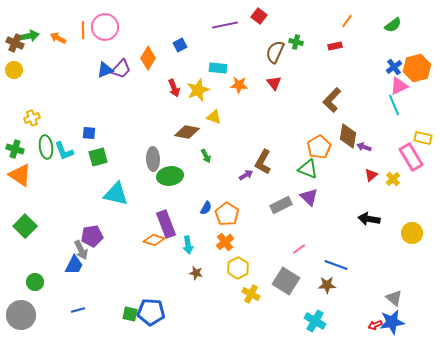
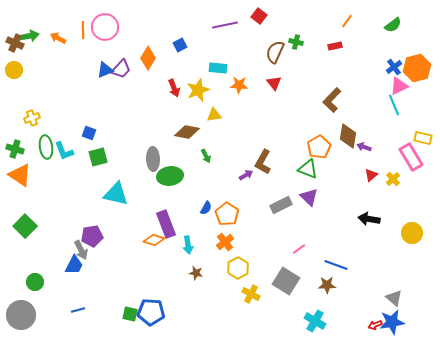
yellow triangle at (214, 117): moved 2 px up; rotated 28 degrees counterclockwise
blue square at (89, 133): rotated 16 degrees clockwise
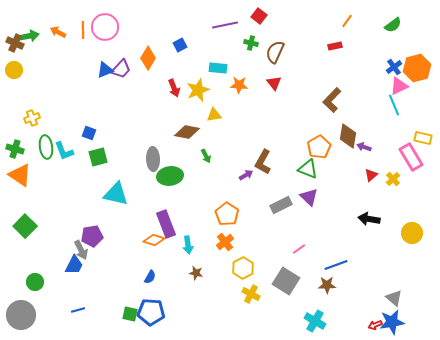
orange arrow at (58, 38): moved 6 px up
green cross at (296, 42): moved 45 px left, 1 px down
blue semicircle at (206, 208): moved 56 px left, 69 px down
blue line at (336, 265): rotated 40 degrees counterclockwise
yellow hexagon at (238, 268): moved 5 px right
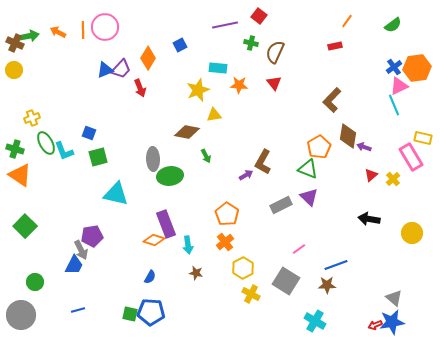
orange hexagon at (417, 68): rotated 8 degrees clockwise
red arrow at (174, 88): moved 34 px left
green ellipse at (46, 147): moved 4 px up; rotated 20 degrees counterclockwise
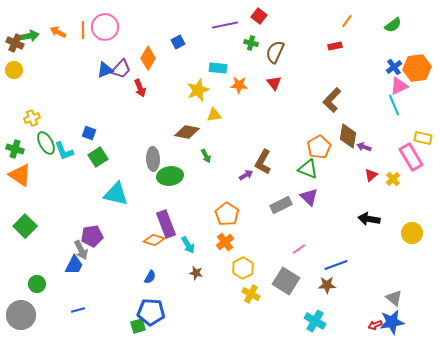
blue square at (180, 45): moved 2 px left, 3 px up
green square at (98, 157): rotated 18 degrees counterclockwise
cyan arrow at (188, 245): rotated 24 degrees counterclockwise
green circle at (35, 282): moved 2 px right, 2 px down
green square at (130, 314): moved 8 px right, 12 px down; rotated 28 degrees counterclockwise
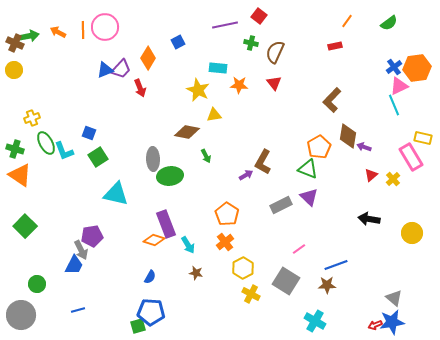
green semicircle at (393, 25): moved 4 px left, 2 px up
yellow star at (198, 90): rotated 25 degrees counterclockwise
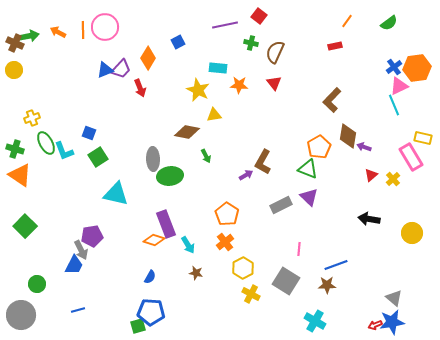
pink line at (299, 249): rotated 48 degrees counterclockwise
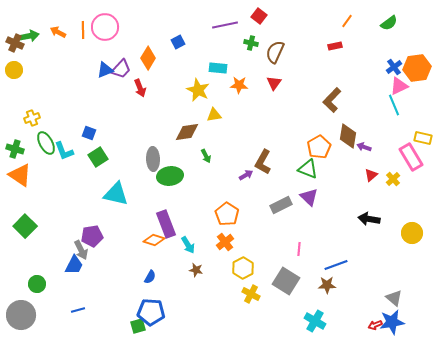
red triangle at (274, 83): rotated 14 degrees clockwise
brown diamond at (187, 132): rotated 20 degrees counterclockwise
brown star at (196, 273): moved 3 px up
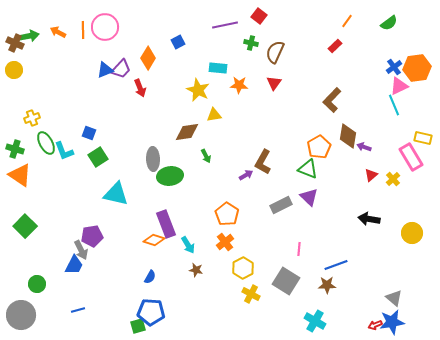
red rectangle at (335, 46): rotated 32 degrees counterclockwise
